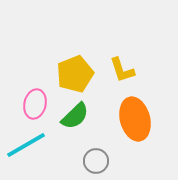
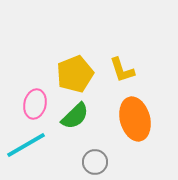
gray circle: moved 1 px left, 1 px down
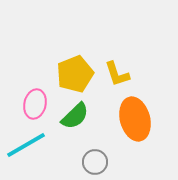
yellow L-shape: moved 5 px left, 4 px down
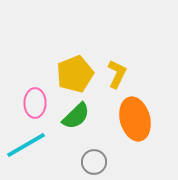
yellow L-shape: rotated 136 degrees counterclockwise
pink ellipse: moved 1 px up; rotated 12 degrees counterclockwise
green semicircle: moved 1 px right
gray circle: moved 1 px left
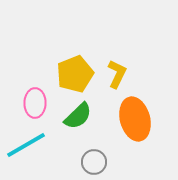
green semicircle: moved 2 px right
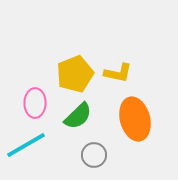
yellow L-shape: moved 1 px right, 1 px up; rotated 76 degrees clockwise
gray circle: moved 7 px up
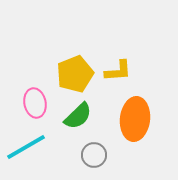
yellow L-shape: moved 2 px up; rotated 16 degrees counterclockwise
pink ellipse: rotated 12 degrees counterclockwise
orange ellipse: rotated 21 degrees clockwise
cyan line: moved 2 px down
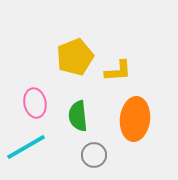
yellow pentagon: moved 17 px up
green semicircle: rotated 128 degrees clockwise
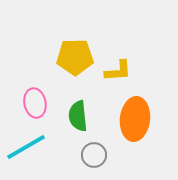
yellow pentagon: rotated 21 degrees clockwise
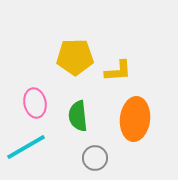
gray circle: moved 1 px right, 3 px down
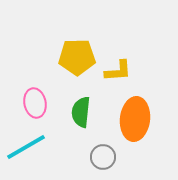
yellow pentagon: moved 2 px right
green semicircle: moved 3 px right, 4 px up; rotated 12 degrees clockwise
gray circle: moved 8 px right, 1 px up
